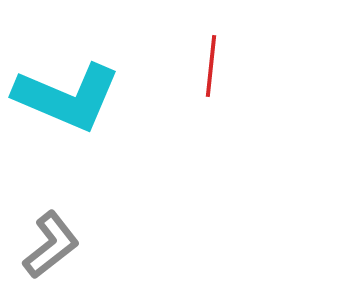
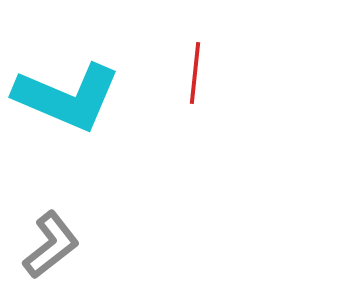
red line: moved 16 px left, 7 px down
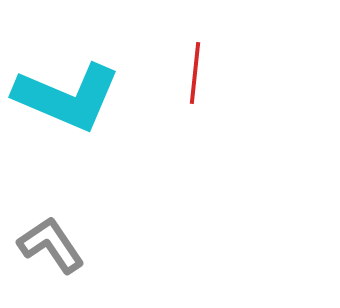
gray L-shape: rotated 86 degrees counterclockwise
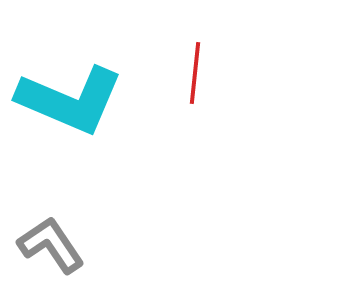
cyan L-shape: moved 3 px right, 3 px down
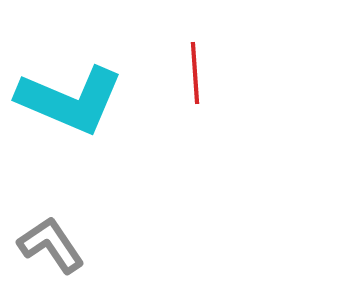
red line: rotated 10 degrees counterclockwise
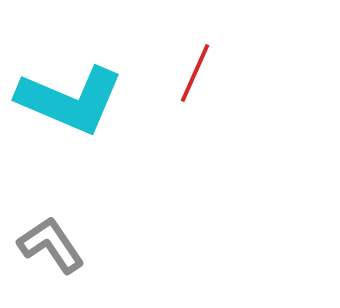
red line: rotated 28 degrees clockwise
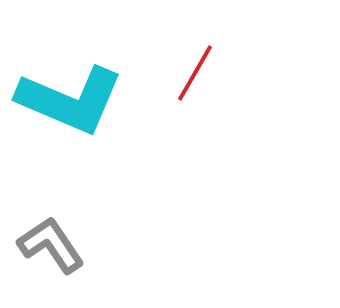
red line: rotated 6 degrees clockwise
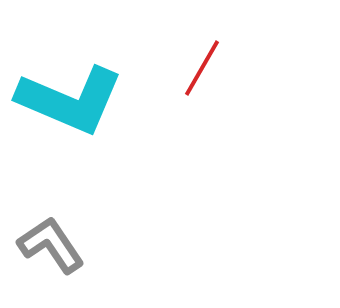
red line: moved 7 px right, 5 px up
